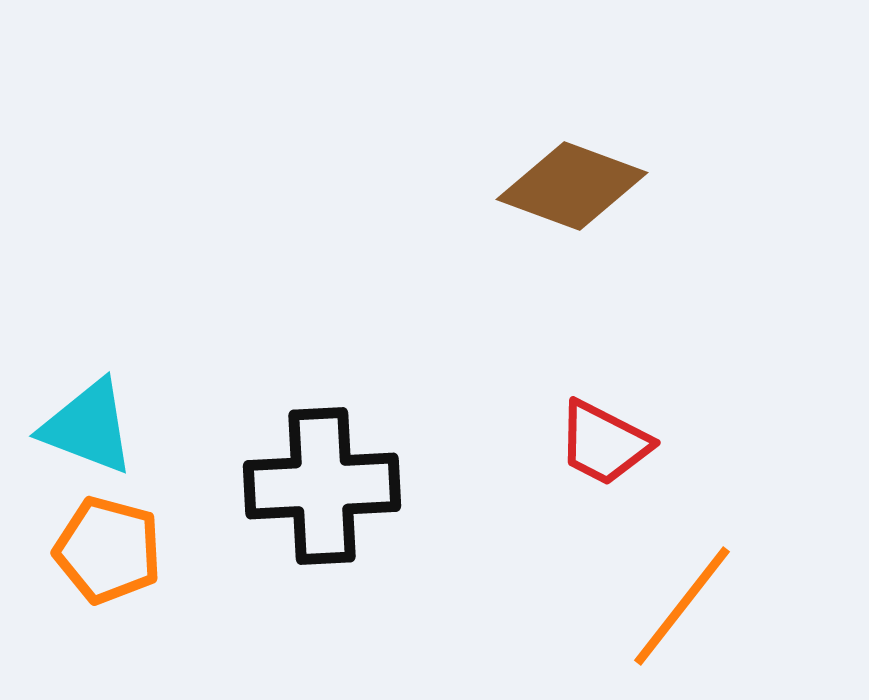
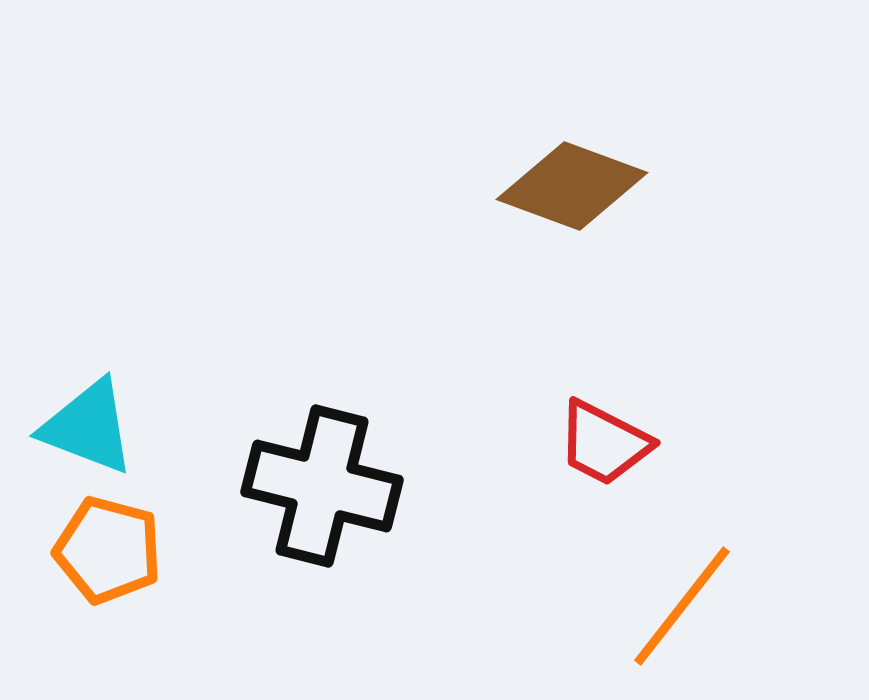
black cross: rotated 17 degrees clockwise
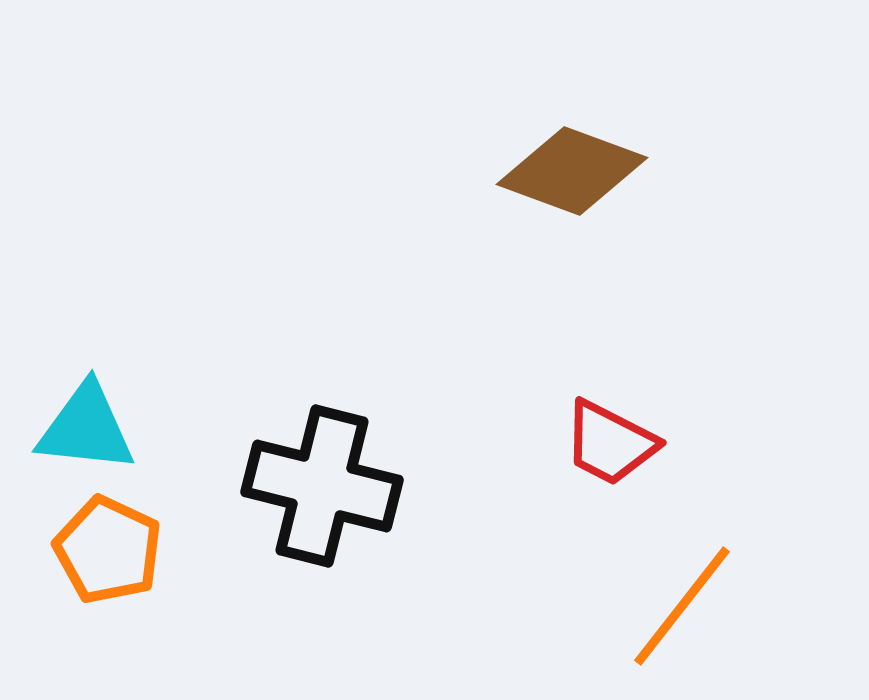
brown diamond: moved 15 px up
cyan triangle: moved 2 px left, 1 px down; rotated 15 degrees counterclockwise
red trapezoid: moved 6 px right
orange pentagon: rotated 10 degrees clockwise
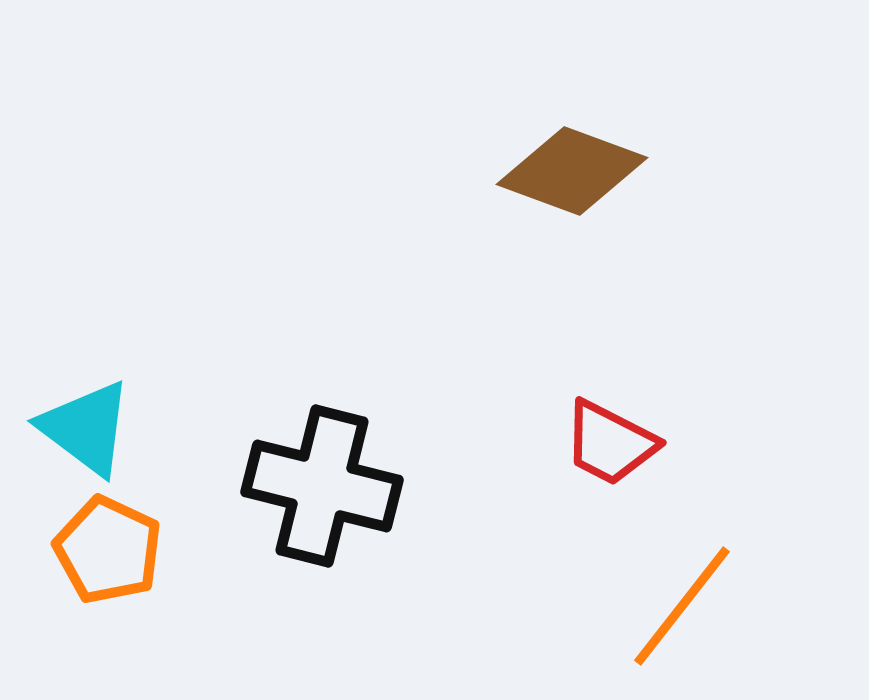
cyan triangle: rotated 31 degrees clockwise
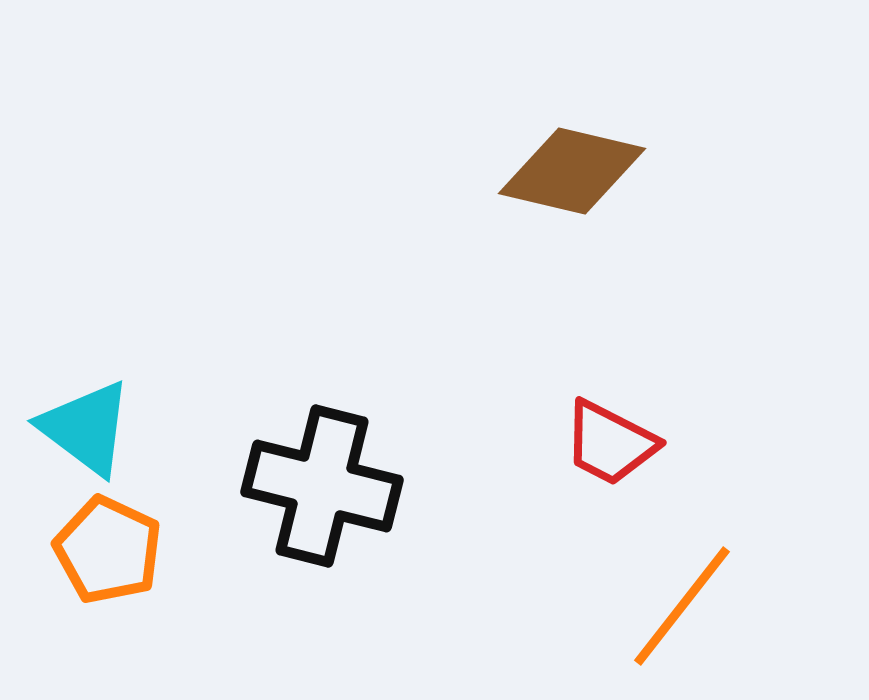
brown diamond: rotated 7 degrees counterclockwise
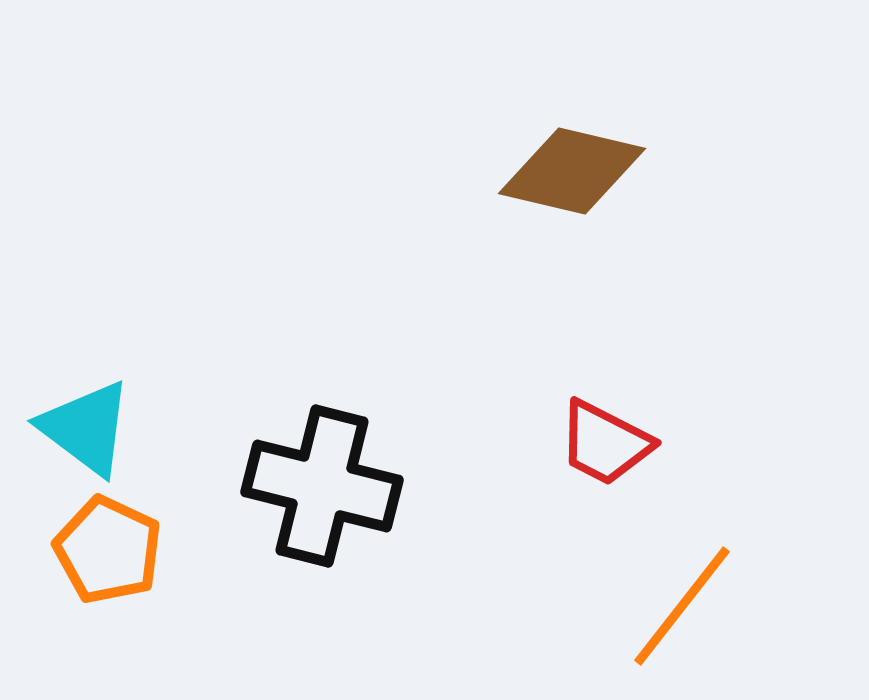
red trapezoid: moved 5 px left
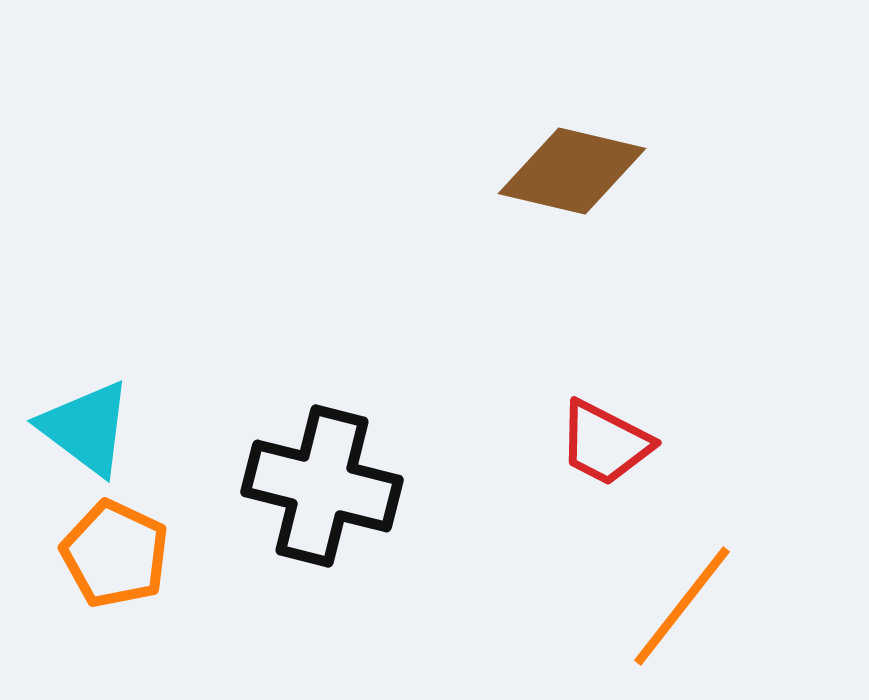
orange pentagon: moved 7 px right, 4 px down
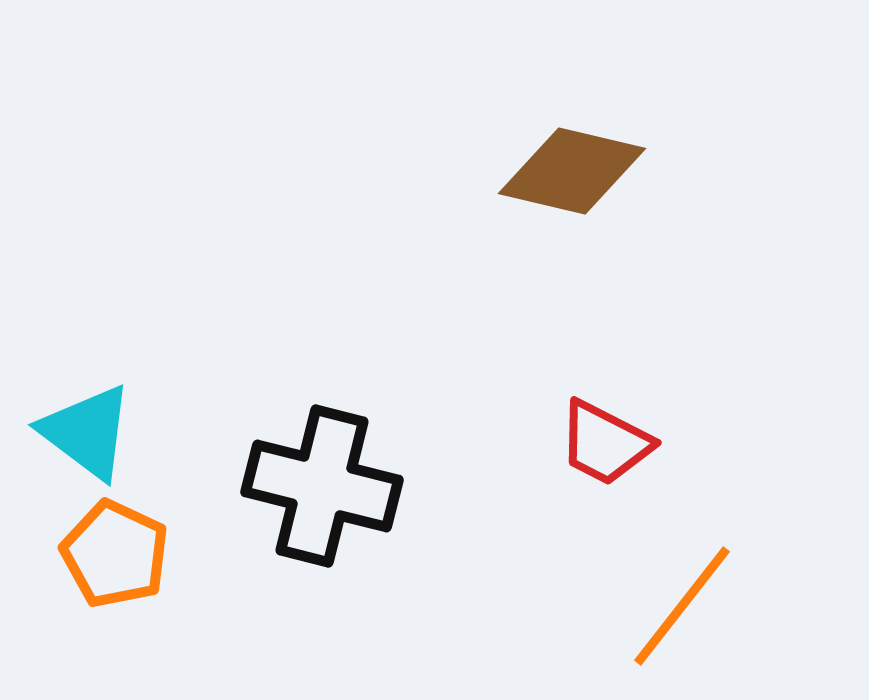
cyan triangle: moved 1 px right, 4 px down
